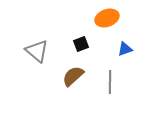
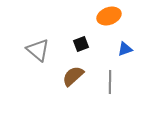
orange ellipse: moved 2 px right, 2 px up
gray triangle: moved 1 px right, 1 px up
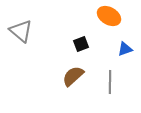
orange ellipse: rotated 50 degrees clockwise
gray triangle: moved 17 px left, 19 px up
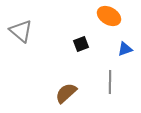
brown semicircle: moved 7 px left, 17 px down
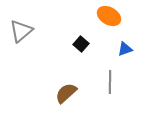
gray triangle: rotated 40 degrees clockwise
black square: rotated 28 degrees counterclockwise
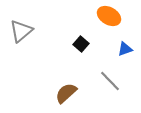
gray line: moved 1 px up; rotated 45 degrees counterclockwise
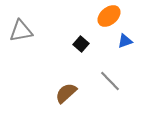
orange ellipse: rotated 70 degrees counterclockwise
gray triangle: rotated 30 degrees clockwise
blue triangle: moved 8 px up
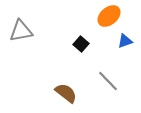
gray line: moved 2 px left
brown semicircle: rotated 80 degrees clockwise
